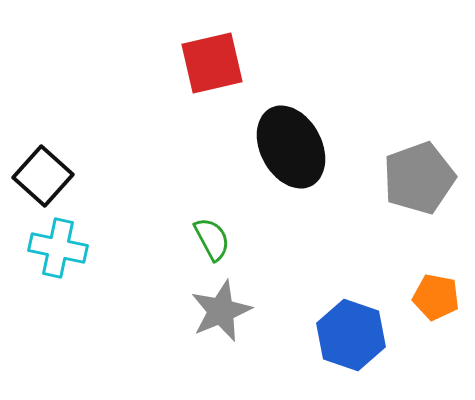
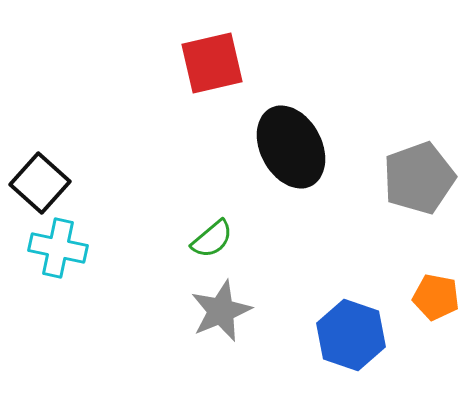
black square: moved 3 px left, 7 px down
green semicircle: rotated 78 degrees clockwise
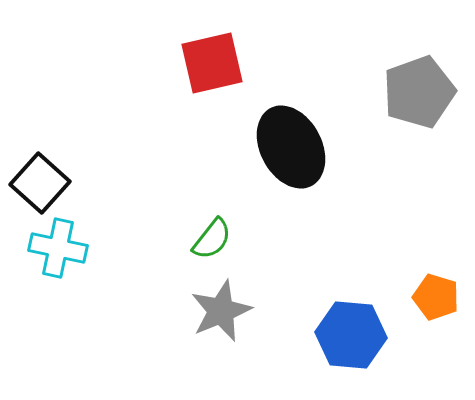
gray pentagon: moved 86 px up
green semicircle: rotated 12 degrees counterclockwise
orange pentagon: rotated 6 degrees clockwise
blue hexagon: rotated 14 degrees counterclockwise
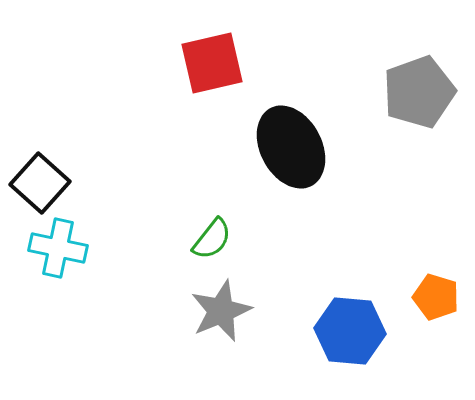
blue hexagon: moved 1 px left, 4 px up
